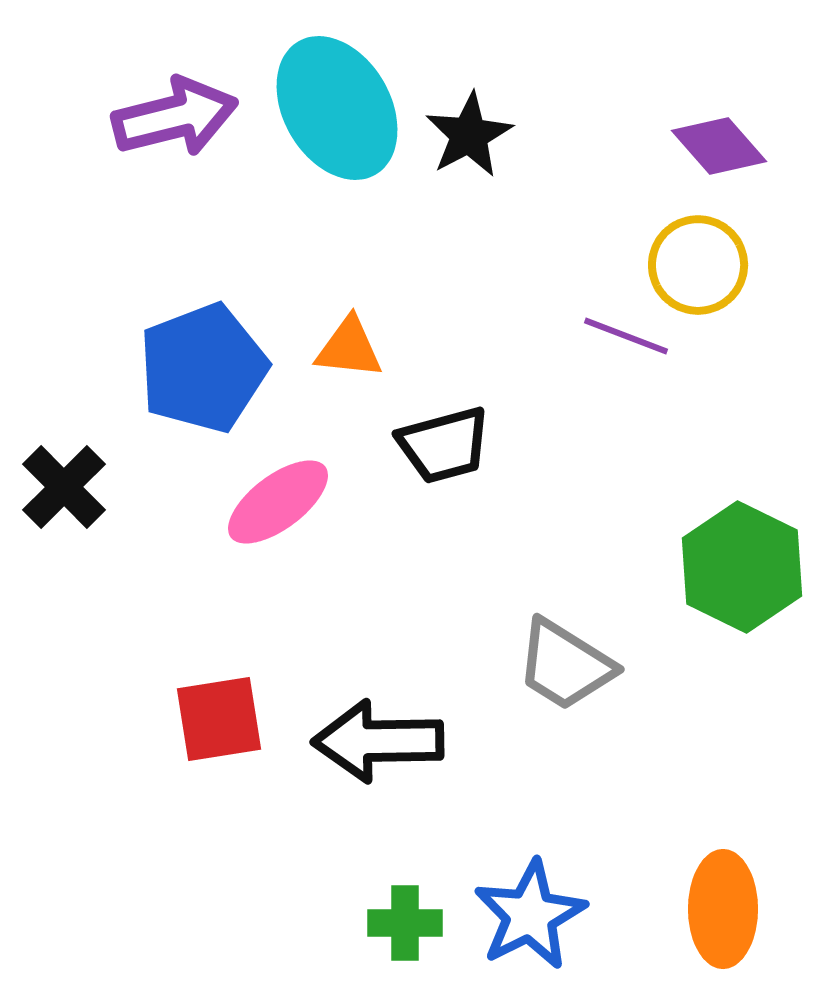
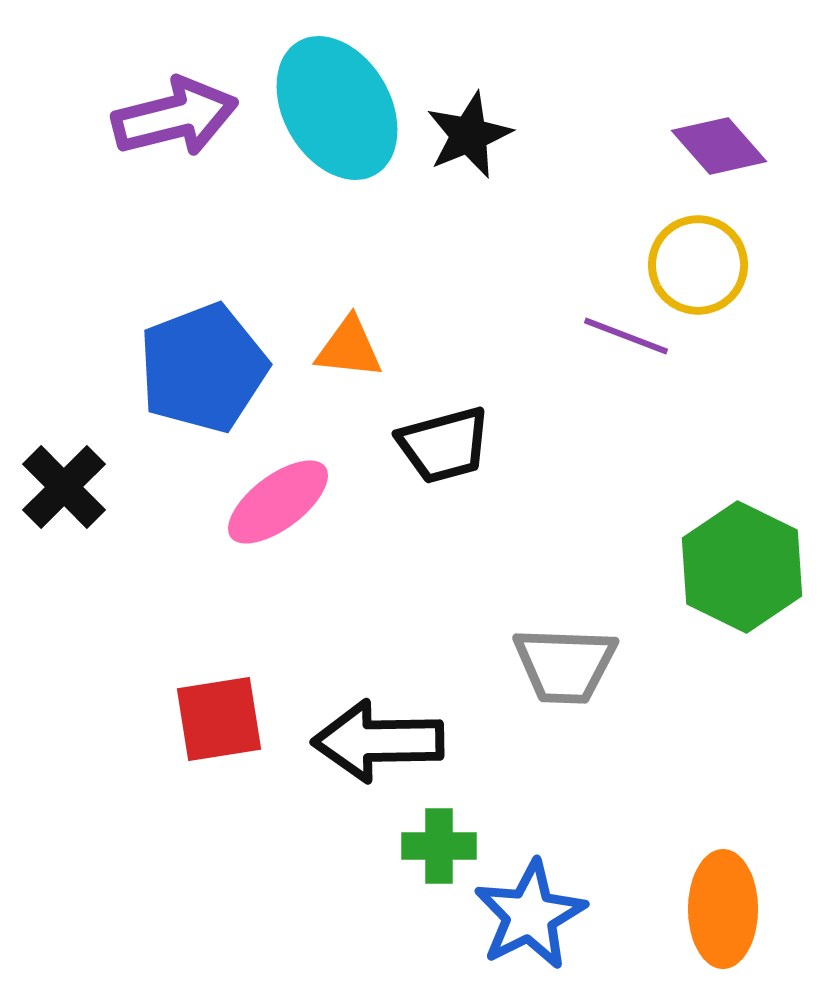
black star: rotated 6 degrees clockwise
gray trapezoid: rotated 30 degrees counterclockwise
green cross: moved 34 px right, 77 px up
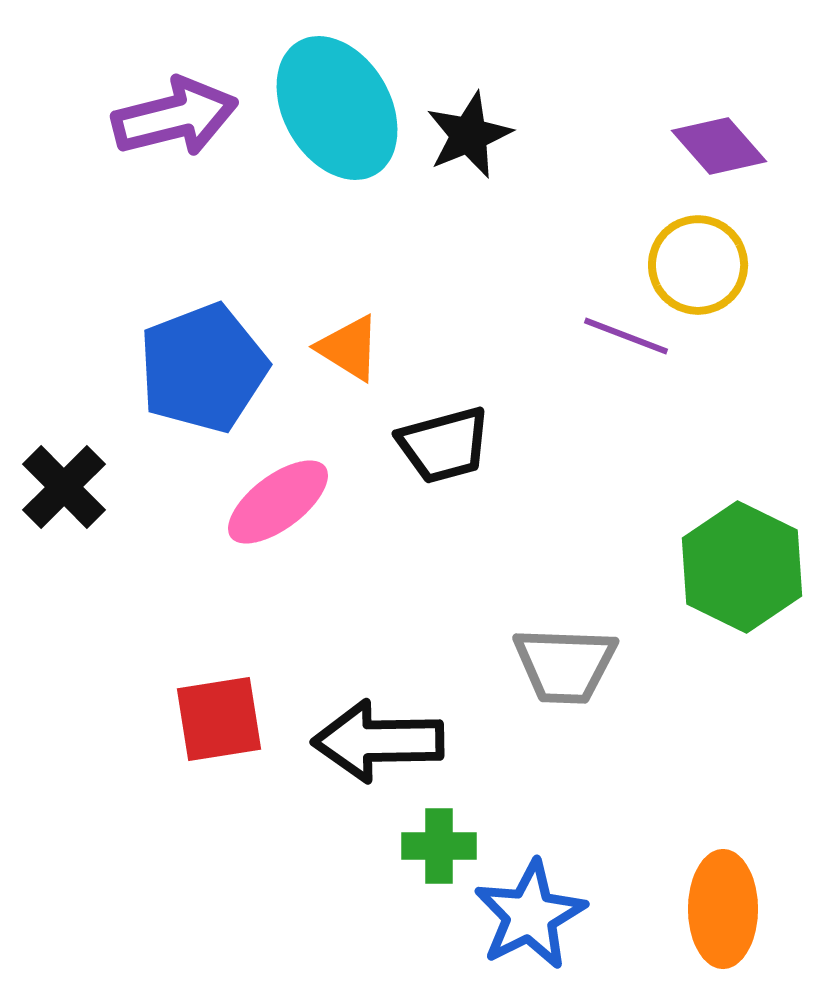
orange triangle: rotated 26 degrees clockwise
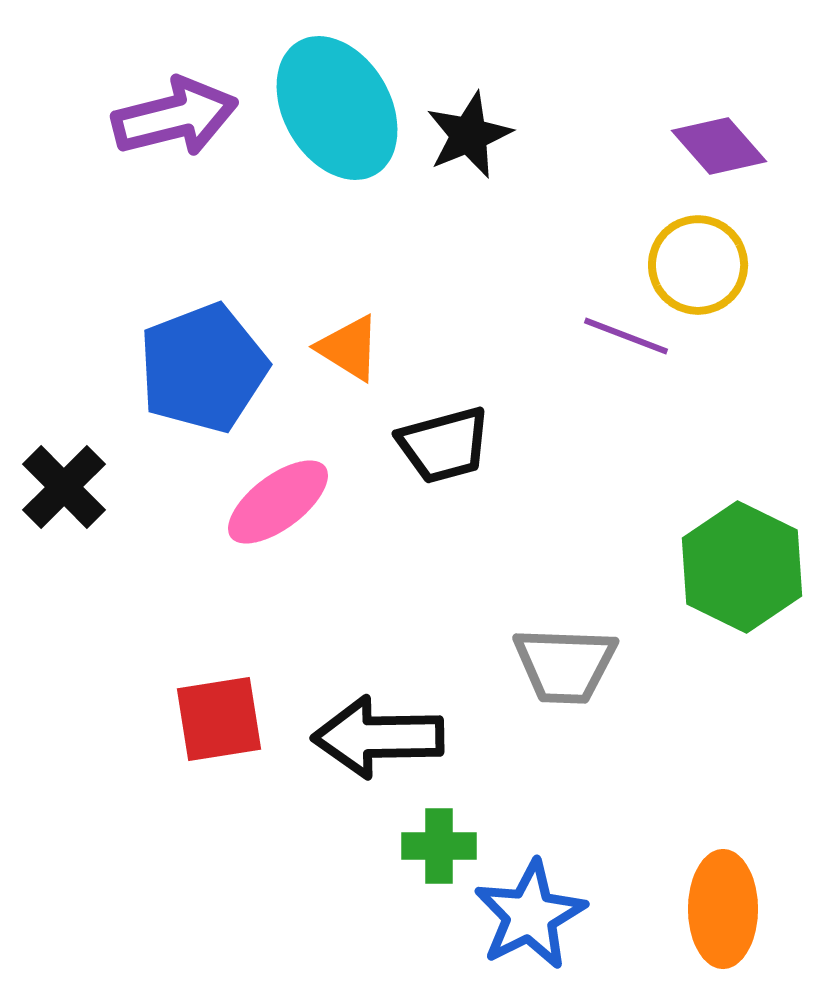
black arrow: moved 4 px up
